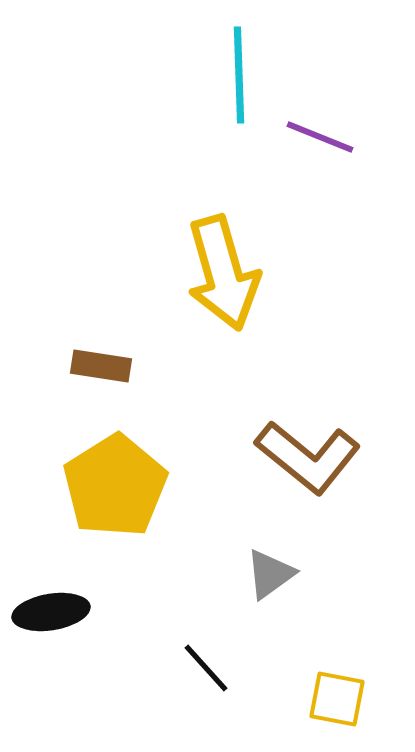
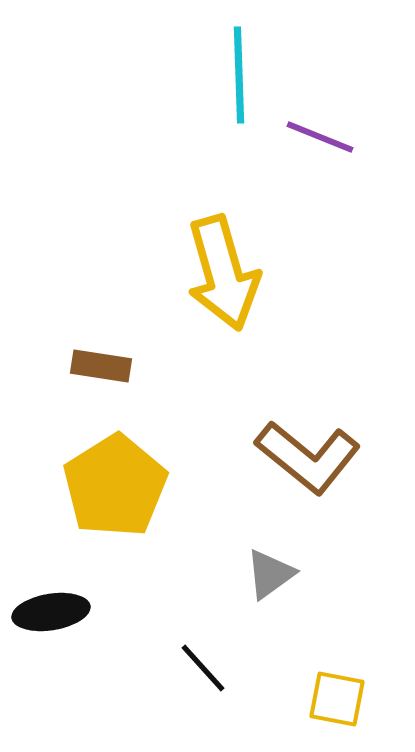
black line: moved 3 px left
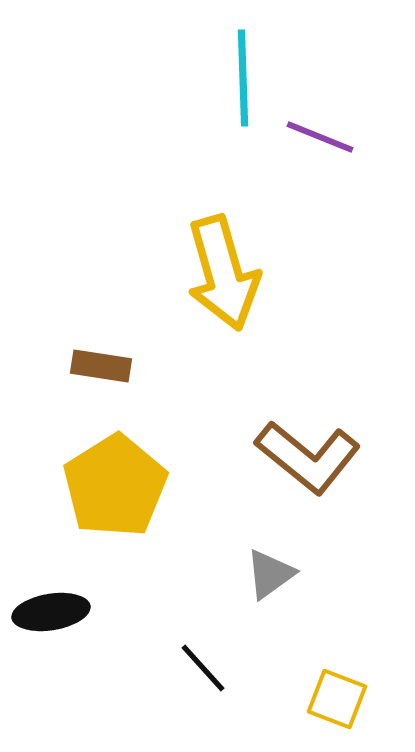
cyan line: moved 4 px right, 3 px down
yellow square: rotated 10 degrees clockwise
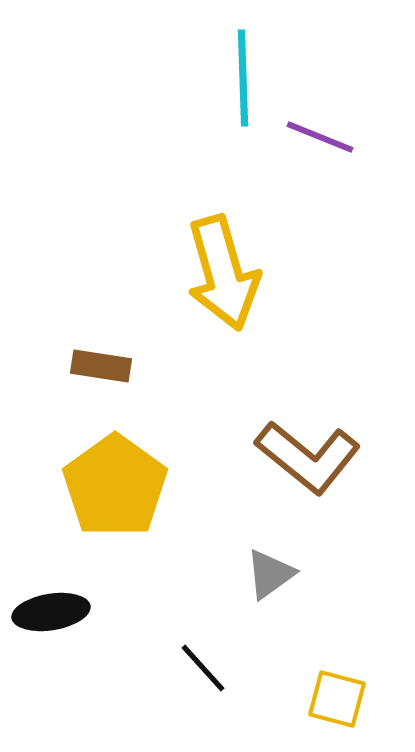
yellow pentagon: rotated 4 degrees counterclockwise
yellow square: rotated 6 degrees counterclockwise
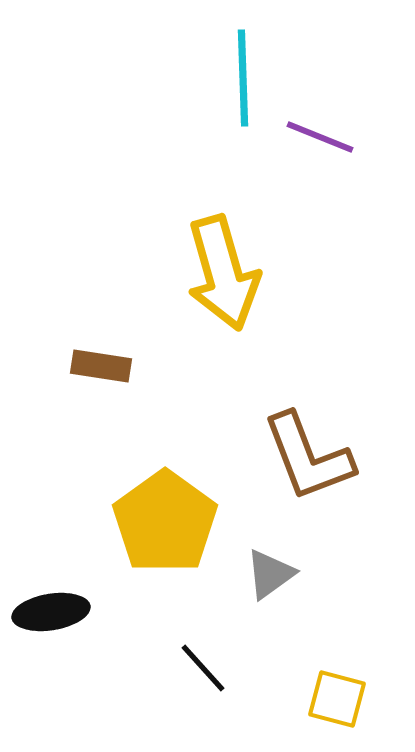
brown L-shape: rotated 30 degrees clockwise
yellow pentagon: moved 50 px right, 36 px down
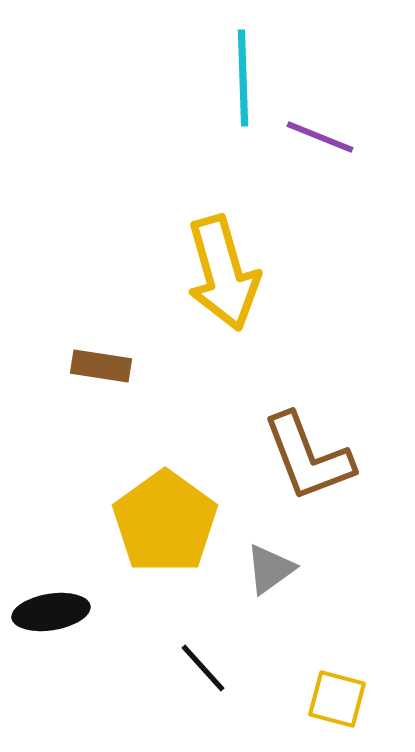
gray triangle: moved 5 px up
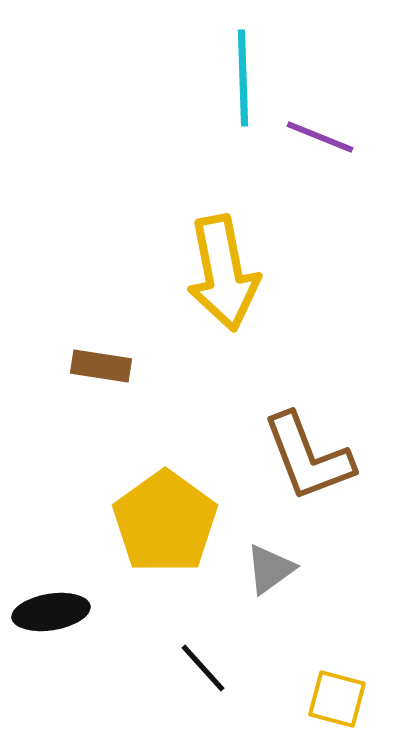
yellow arrow: rotated 5 degrees clockwise
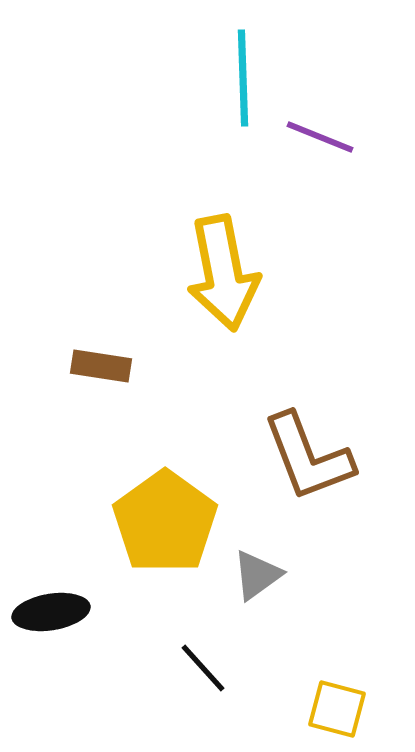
gray triangle: moved 13 px left, 6 px down
yellow square: moved 10 px down
